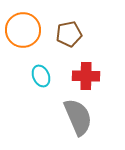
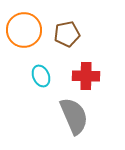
orange circle: moved 1 px right
brown pentagon: moved 2 px left
gray semicircle: moved 4 px left, 1 px up
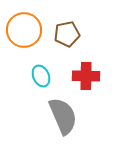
gray semicircle: moved 11 px left
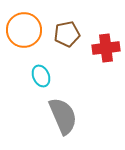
red cross: moved 20 px right, 28 px up; rotated 8 degrees counterclockwise
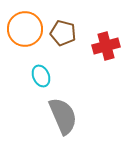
orange circle: moved 1 px right, 1 px up
brown pentagon: moved 4 px left, 1 px up; rotated 25 degrees clockwise
red cross: moved 2 px up; rotated 8 degrees counterclockwise
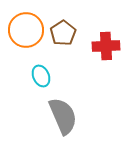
orange circle: moved 1 px right, 1 px down
brown pentagon: rotated 25 degrees clockwise
red cross: rotated 12 degrees clockwise
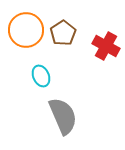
red cross: rotated 32 degrees clockwise
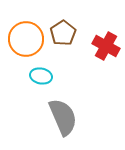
orange circle: moved 9 px down
cyan ellipse: rotated 55 degrees counterclockwise
gray semicircle: moved 1 px down
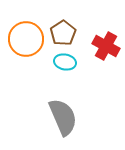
cyan ellipse: moved 24 px right, 14 px up
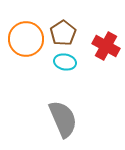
gray semicircle: moved 2 px down
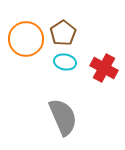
red cross: moved 2 px left, 22 px down
gray semicircle: moved 2 px up
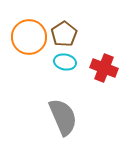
brown pentagon: moved 1 px right, 1 px down
orange circle: moved 3 px right, 2 px up
red cross: rotated 8 degrees counterclockwise
